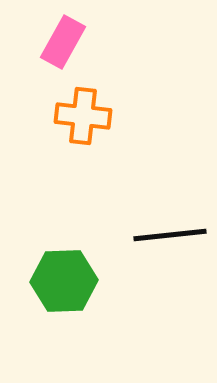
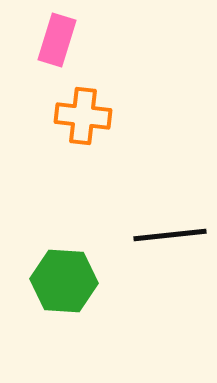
pink rectangle: moved 6 px left, 2 px up; rotated 12 degrees counterclockwise
green hexagon: rotated 6 degrees clockwise
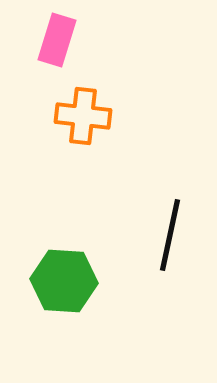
black line: rotated 72 degrees counterclockwise
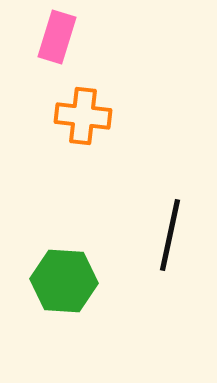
pink rectangle: moved 3 px up
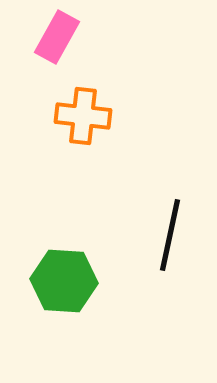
pink rectangle: rotated 12 degrees clockwise
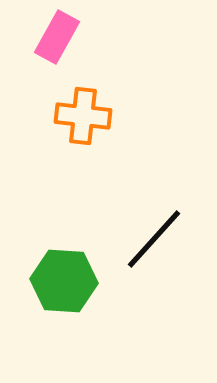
black line: moved 16 px left, 4 px down; rotated 30 degrees clockwise
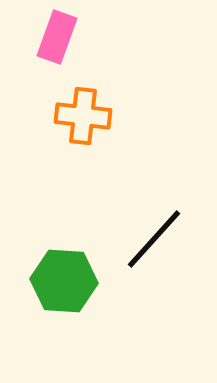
pink rectangle: rotated 9 degrees counterclockwise
